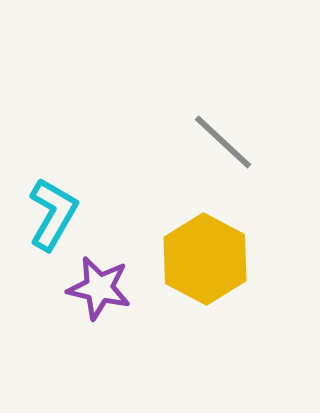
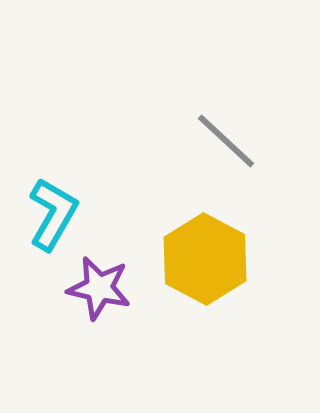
gray line: moved 3 px right, 1 px up
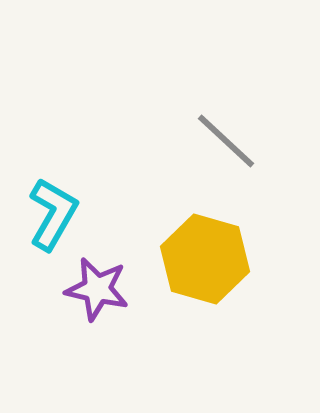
yellow hexagon: rotated 12 degrees counterclockwise
purple star: moved 2 px left, 1 px down
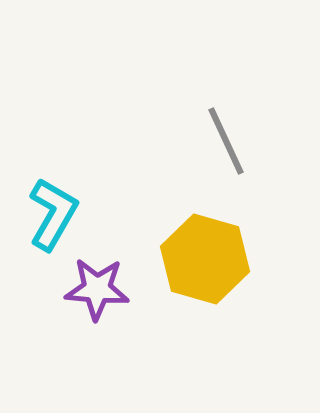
gray line: rotated 22 degrees clockwise
purple star: rotated 8 degrees counterclockwise
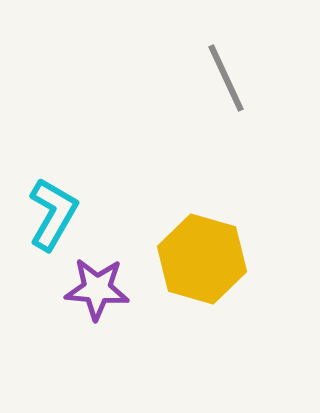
gray line: moved 63 px up
yellow hexagon: moved 3 px left
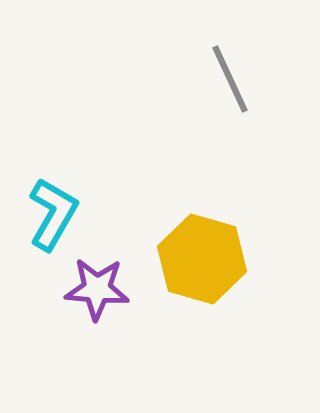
gray line: moved 4 px right, 1 px down
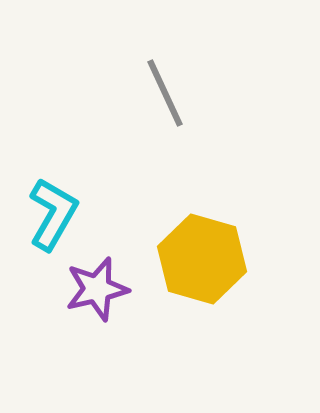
gray line: moved 65 px left, 14 px down
purple star: rotated 18 degrees counterclockwise
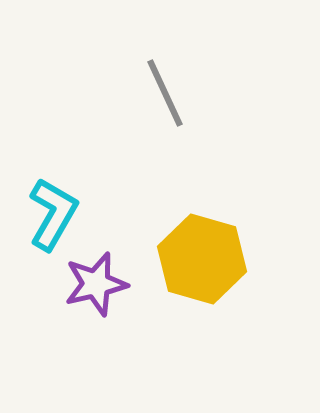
purple star: moved 1 px left, 5 px up
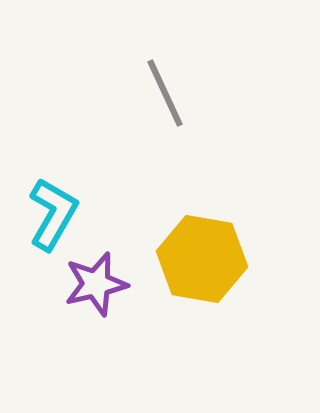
yellow hexagon: rotated 6 degrees counterclockwise
